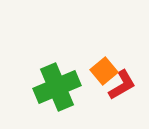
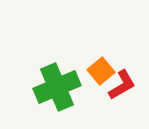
orange square: moved 3 px left
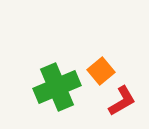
red L-shape: moved 16 px down
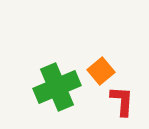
red L-shape: rotated 56 degrees counterclockwise
